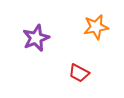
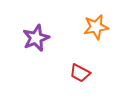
red trapezoid: moved 1 px right
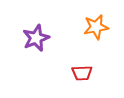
red trapezoid: moved 2 px right; rotated 30 degrees counterclockwise
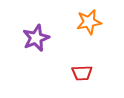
orange star: moved 7 px left, 5 px up
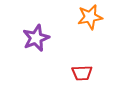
orange star: moved 1 px right, 5 px up
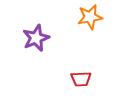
red trapezoid: moved 1 px left, 6 px down
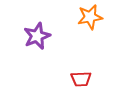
purple star: moved 1 px right, 2 px up
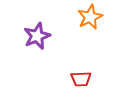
orange star: rotated 15 degrees counterclockwise
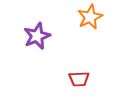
red trapezoid: moved 2 px left
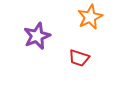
red trapezoid: moved 21 px up; rotated 20 degrees clockwise
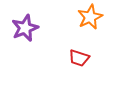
purple star: moved 12 px left, 8 px up
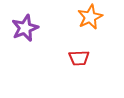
red trapezoid: rotated 20 degrees counterclockwise
